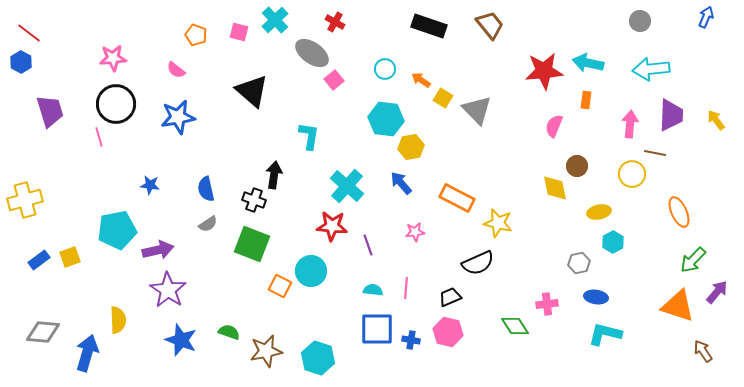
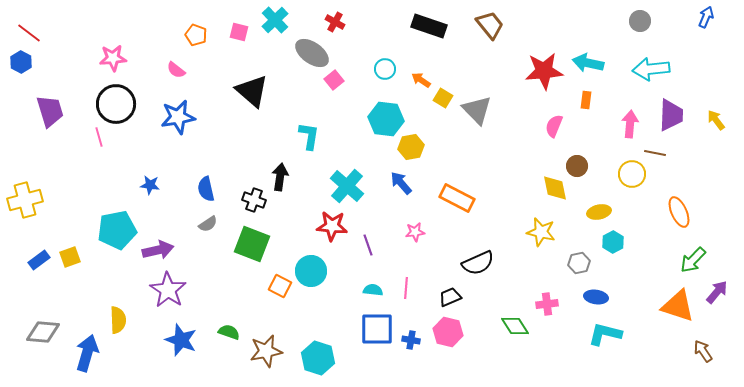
black arrow at (274, 175): moved 6 px right, 2 px down
yellow star at (498, 223): moved 43 px right, 9 px down
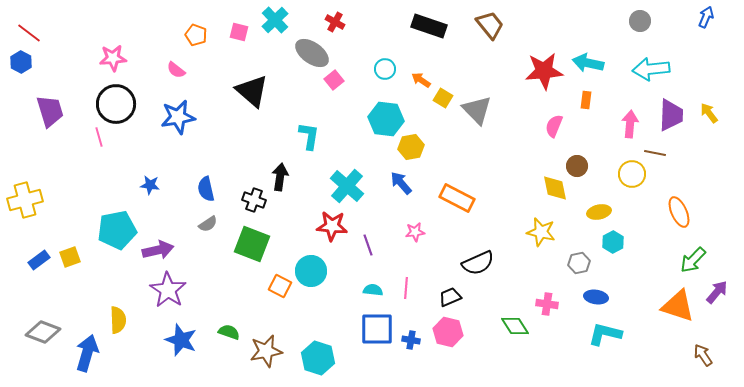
yellow arrow at (716, 120): moved 7 px left, 7 px up
pink cross at (547, 304): rotated 15 degrees clockwise
gray diamond at (43, 332): rotated 16 degrees clockwise
brown arrow at (703, 351): moved 4 px down
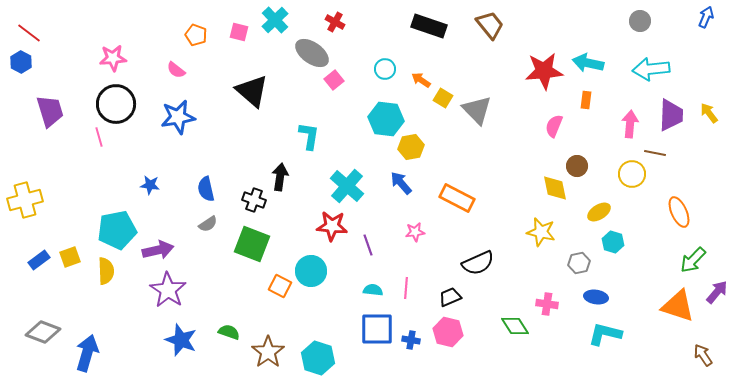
yellow ellipse at (599, 212): rotated 20 degrees counterclockwise
cyan hexagon at (613, 242): rotated 15 degrees counterclockwise
yellow semicircle at (118, 320): moved 12 px left, 49 px up
brown star at (266, 351): moved 2 px right, 1 px down; rotated 24 degrees counterclockwise
